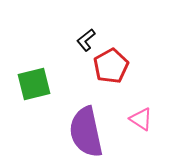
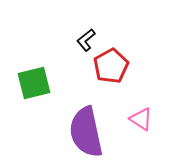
green square: moved 1 px up
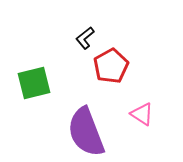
black L-shape: moved 1 px left, 2 px up
pink triangle: moved 1 px right, 5 px up
purple semicircle: rotated 9 degrees counterclockwise
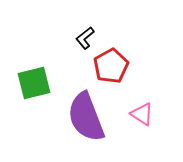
purple semicircle: moved 15 px up
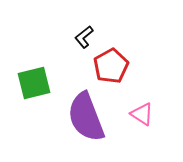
black L-shape: moved 1 px left, 1 px up
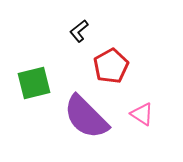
black L-shape: moved 5 px left, 6 px up
purple semicircle: rotated 24 degrees counterclockwise
